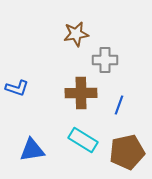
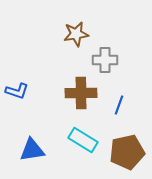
blue L-shape: moved 3 px down
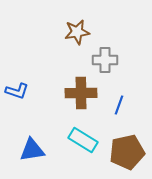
brown star: moved 1 px right, 2 px up
